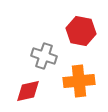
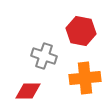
orange cross: moved 6 px right, 3 px up
red diamond: rotated 12 degrees clockwise
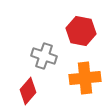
red diamond: rotated 48 degrees counterclockwise
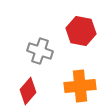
gray cross: moved 4 px left, 5 px up
orange cross: moved 5 px left, 8 px down
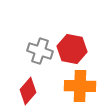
red hexagon: moved 9 px left, 18 px down
orange cross: rotated 8 degrees clockwise
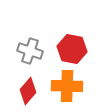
gray cross: moved 10 px left
orange cross: moved 13 px left
